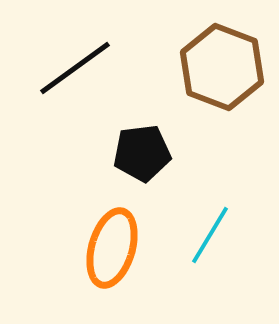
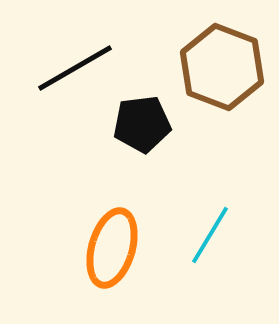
black line: rotated 6 degrees clockwise
black pentagon: moved 29 px up
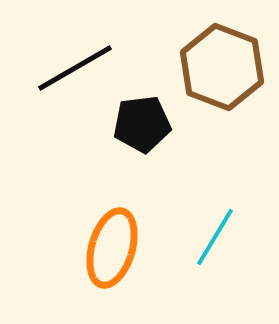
cyan line: moved 5 px right, 2 px down
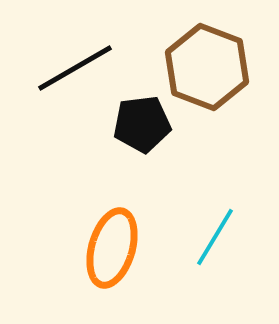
brown hexagon: moved 15 px left
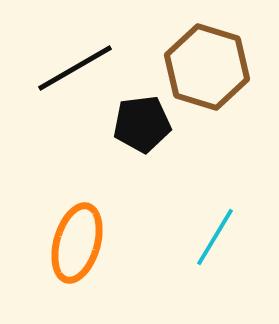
brown hexagon: rotated 4 degrees counterclockwise
orange ellipse: moved 35 px left, 5 px up
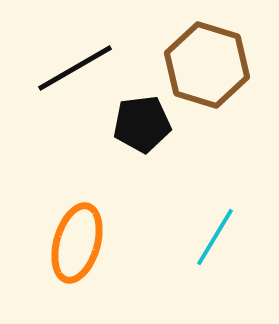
brown hexagon: moved 2 px up
